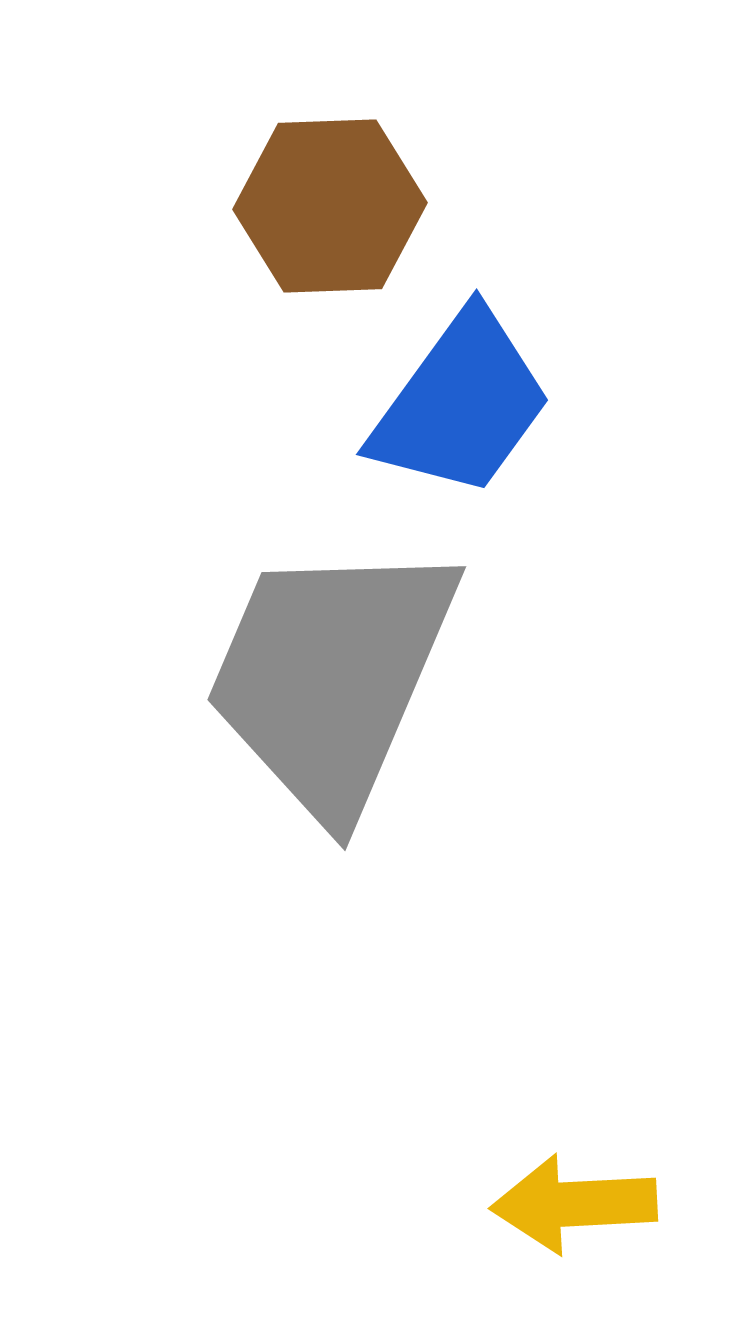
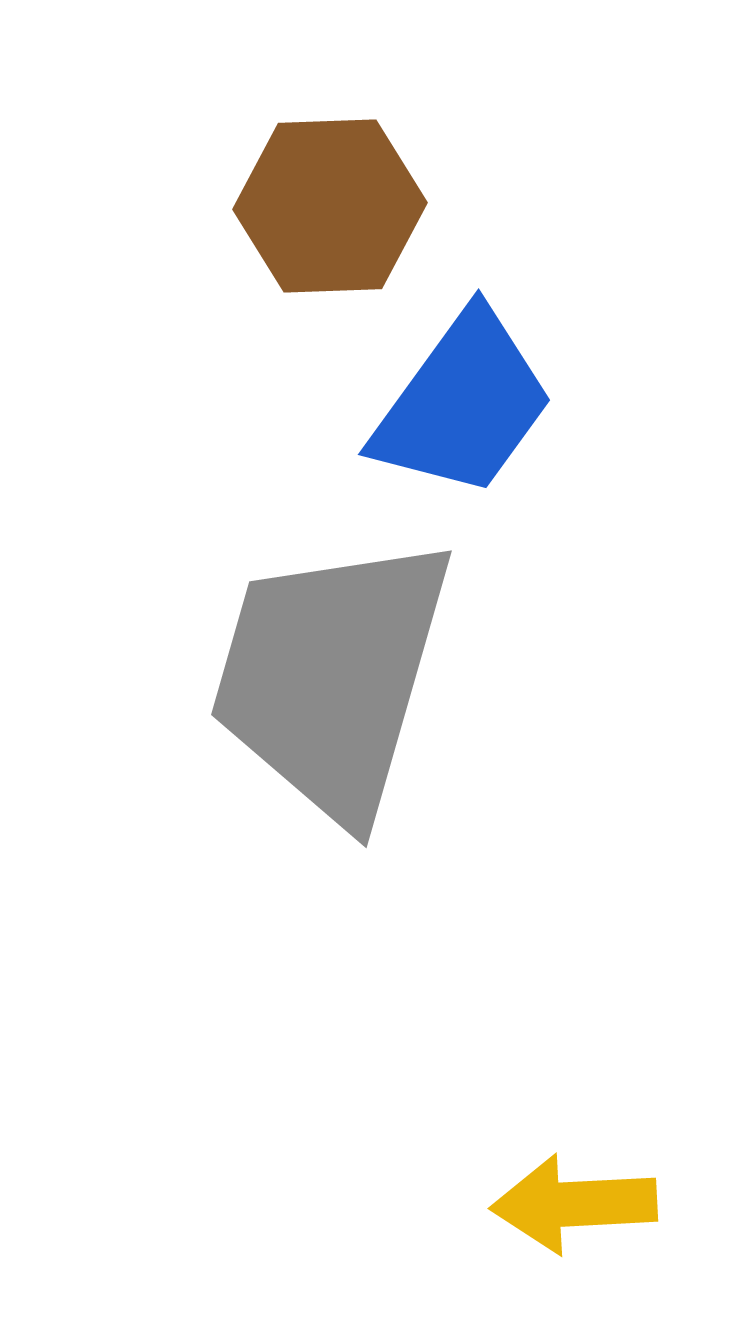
blue trapezoid: moved 2 px right
gray trapezoid: rotated 7 degrees counterclockwise
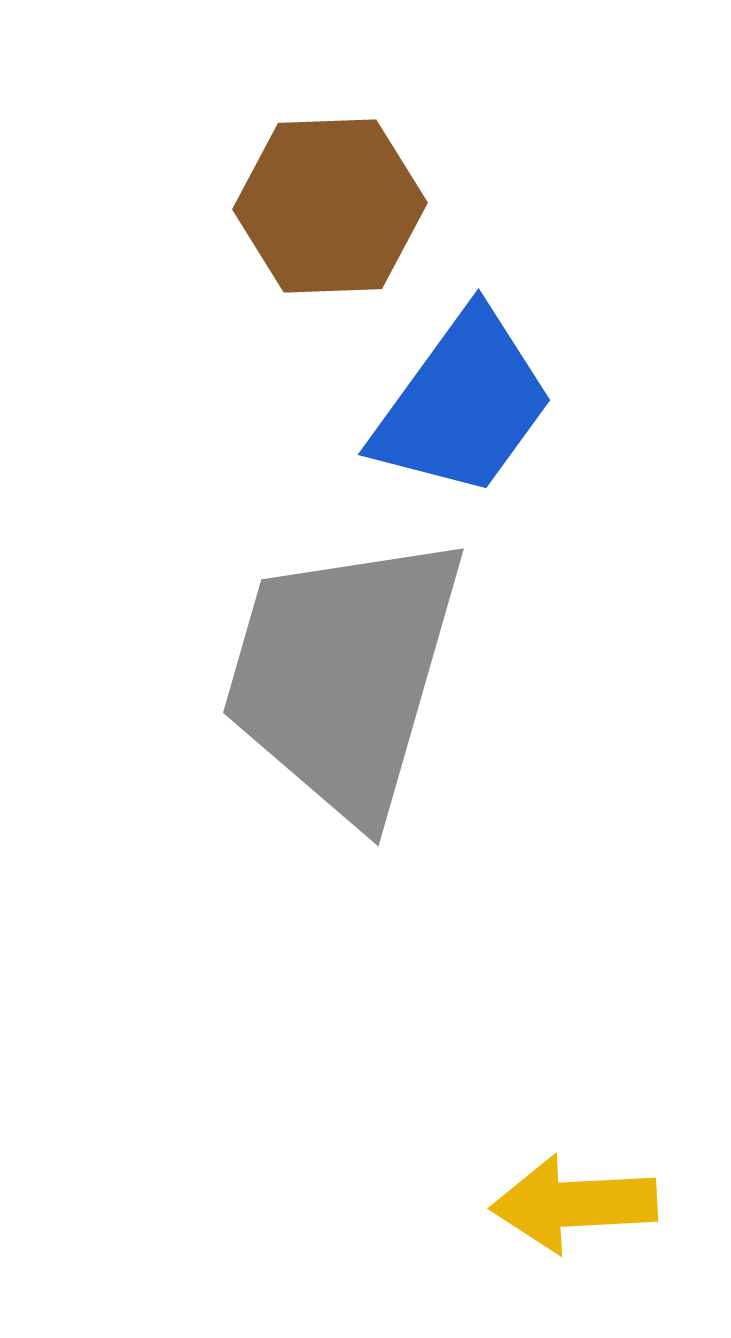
gray trapezoid: moved 12 px right, 2 px up
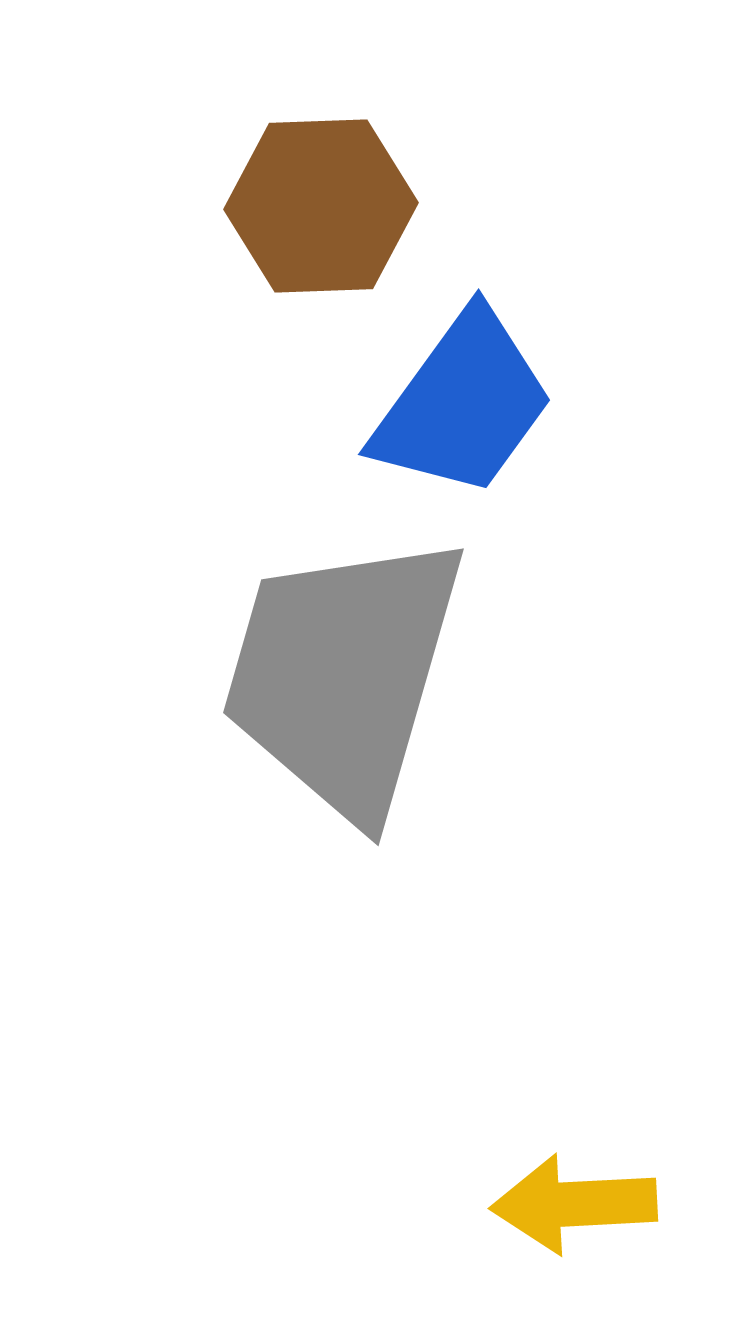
brown hexagon: moved 9 px left
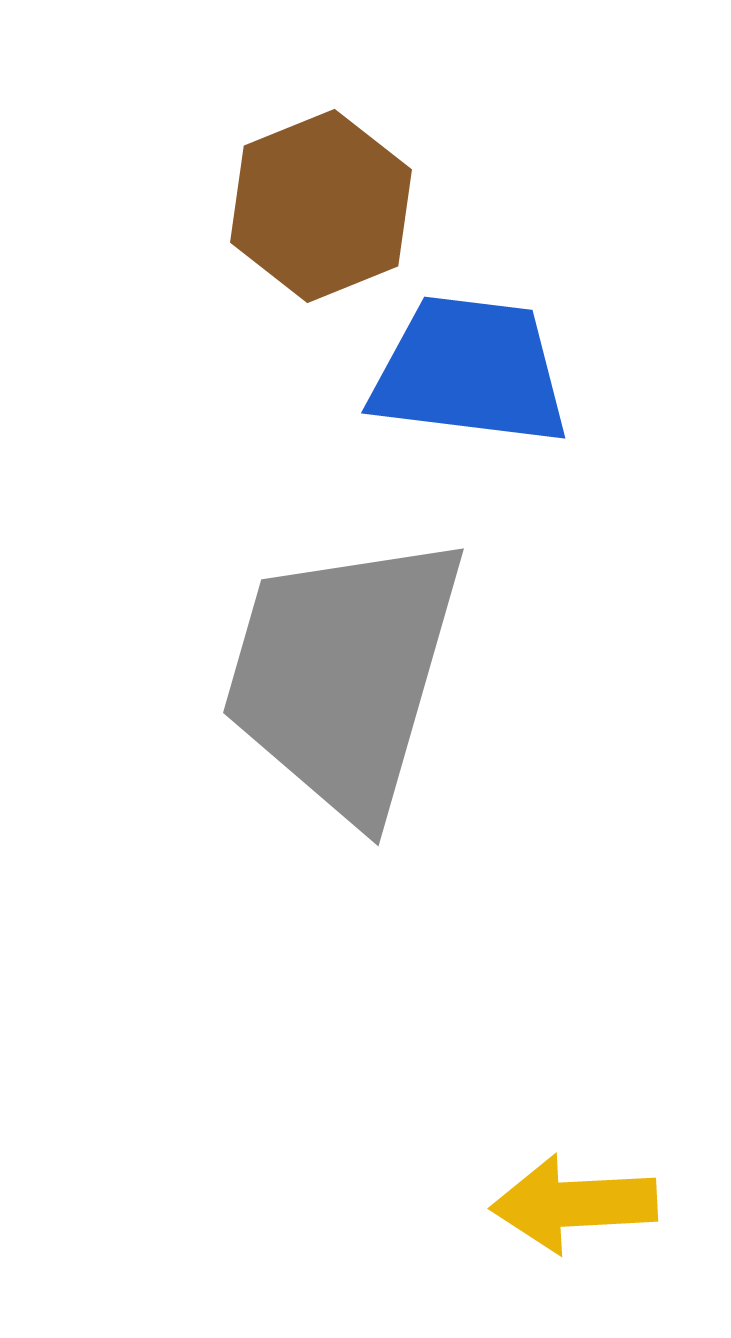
brown hexagon: rotated 20 degrees counterclockwise
blue trapezoid: moved 7 px right, 33 px up; rotated 119 degrees counterclockwise
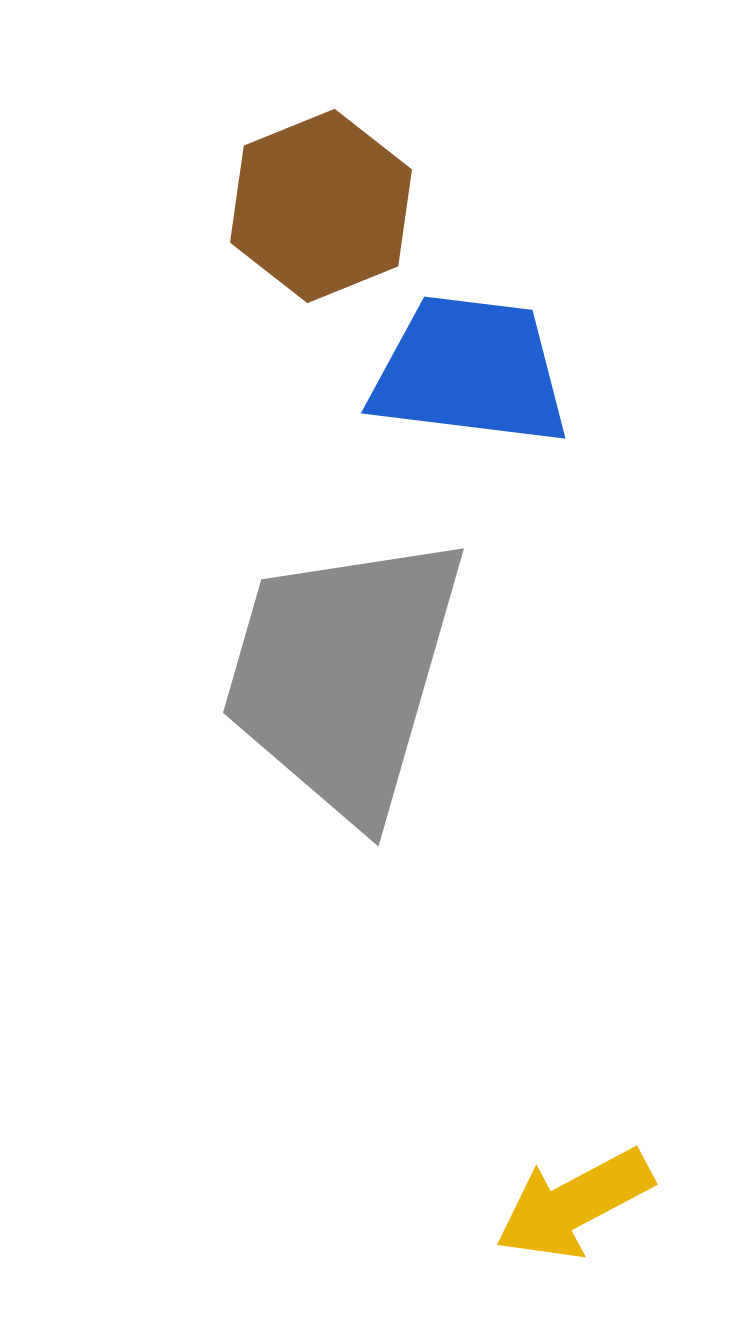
yellow arrow: rotated 25 degrees counterclockwise
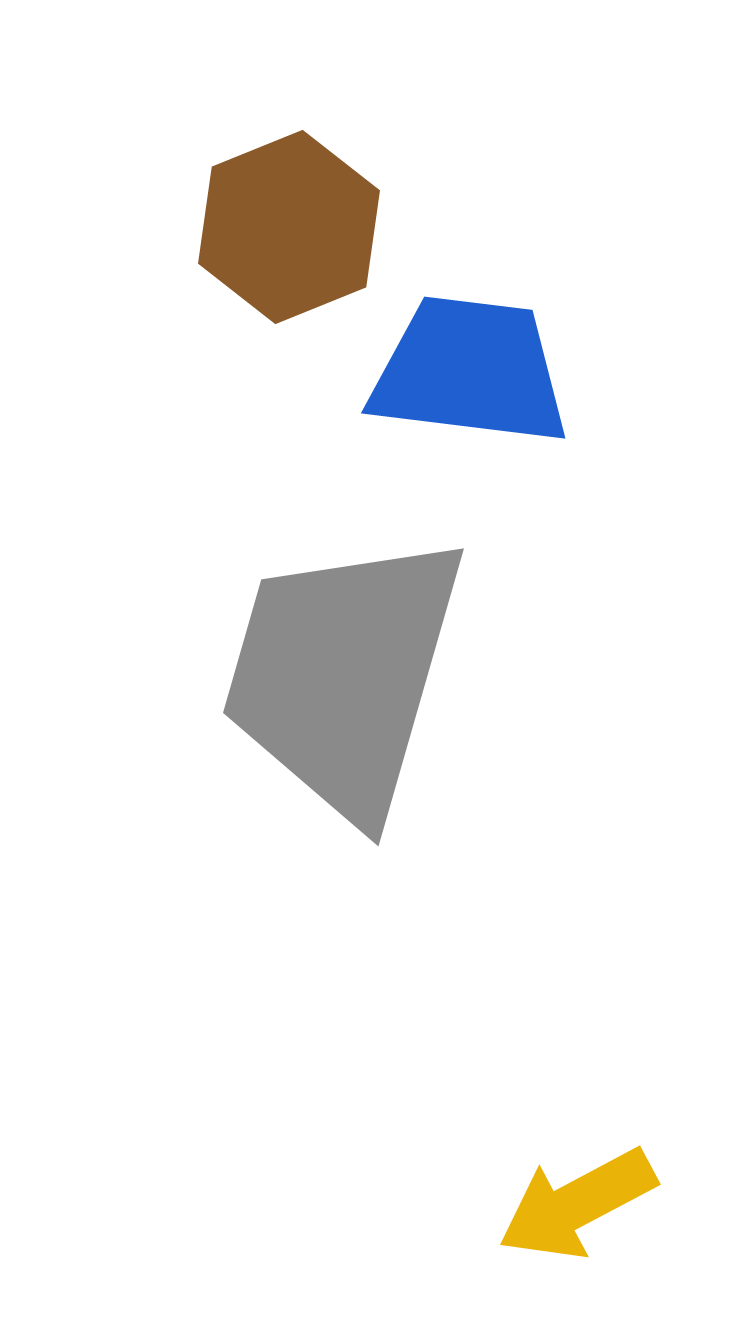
brown hexagon: moved 32 px left, 21 px down
yellow arrow: moved 3 px right
